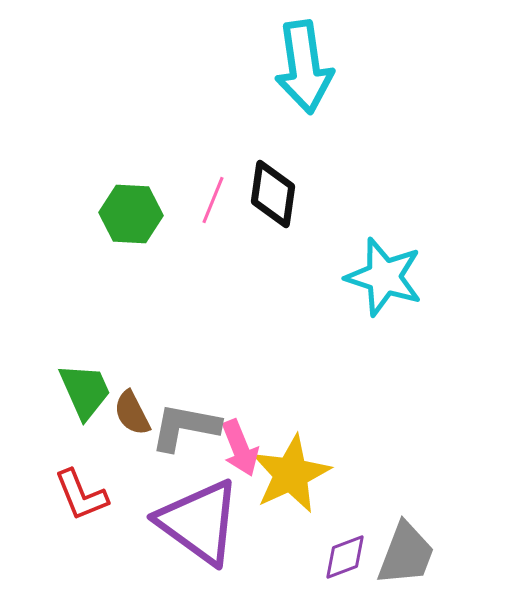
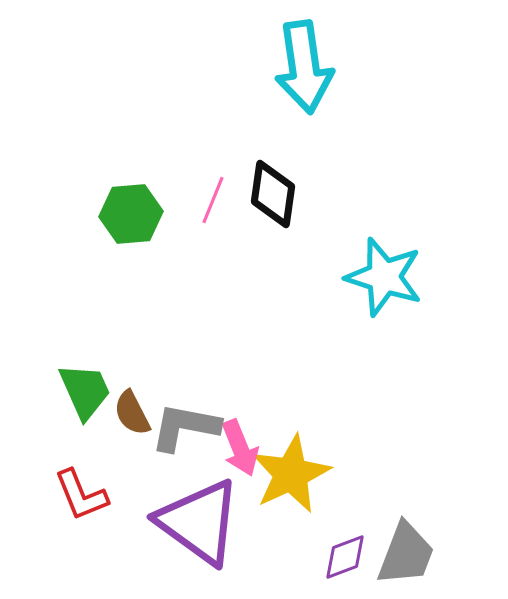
green hexagon: rotated 8 degrees counterclockwise
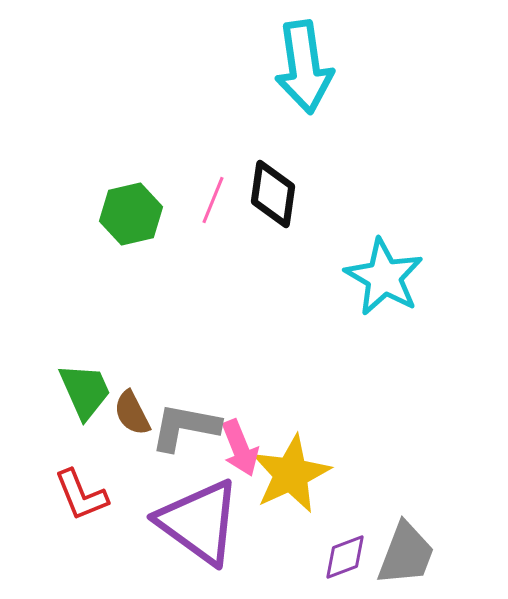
green hexagon: rotated 8 degrees counterclockwise
cyan star: rotated 12 degrees clockwise
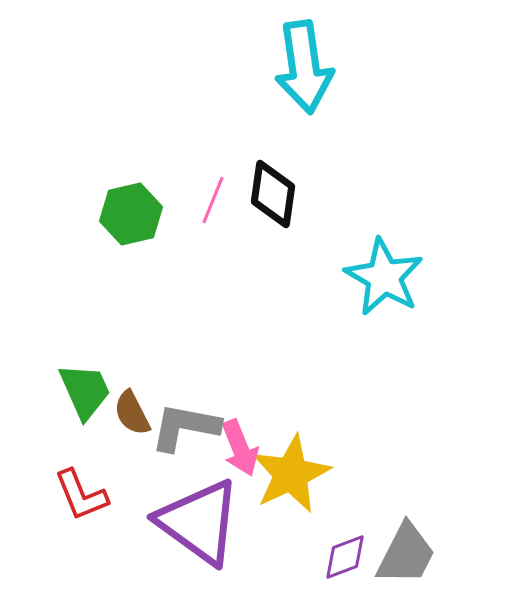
gray trapezoid: rotated 6 degrees clockwise
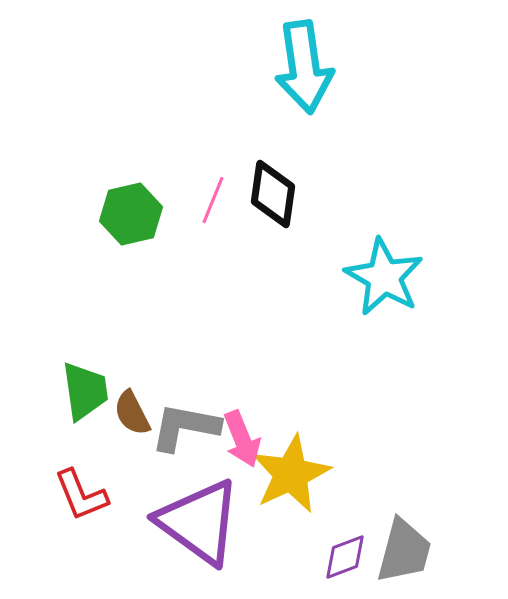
green trapezoid: rotated 16 degrees clockwise
pink arrow: moved 2 px right, 9 px up
gray trapezoid: moved 2 px left, 3 px up; rotated 12 degrees counterclockwise
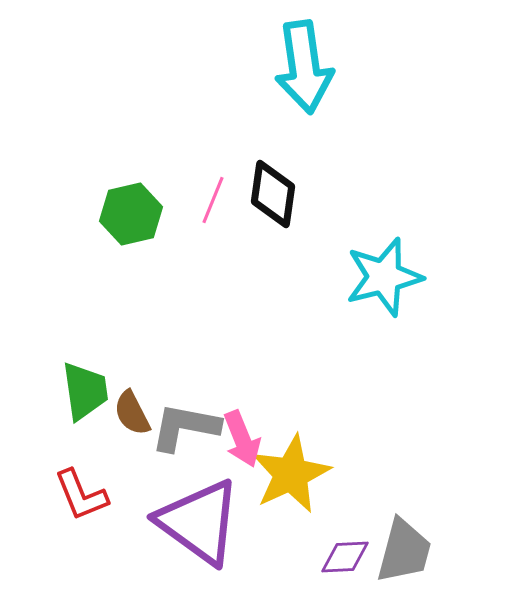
cyan star: rotated 28 degrees clockwise
purple diamond: rotated 18 degrees clockwise
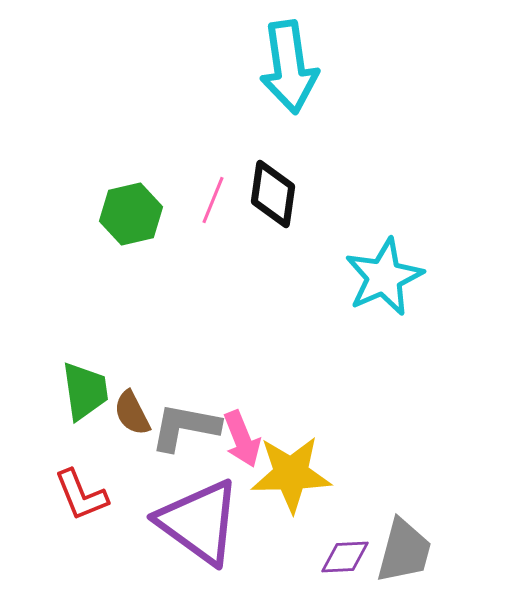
cyan arrow: moved 15 px left
cyan star: rotated 10 degrees counterclockwise
yellow star: rotated 24 degrees clockwise
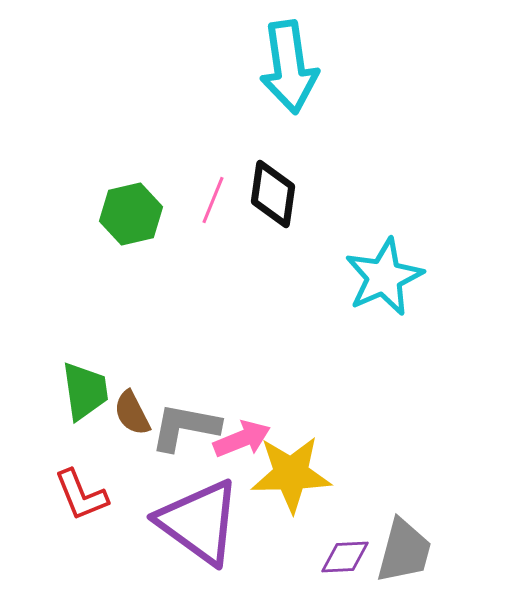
pink arrow: rotated 90 degrees counterclockwise
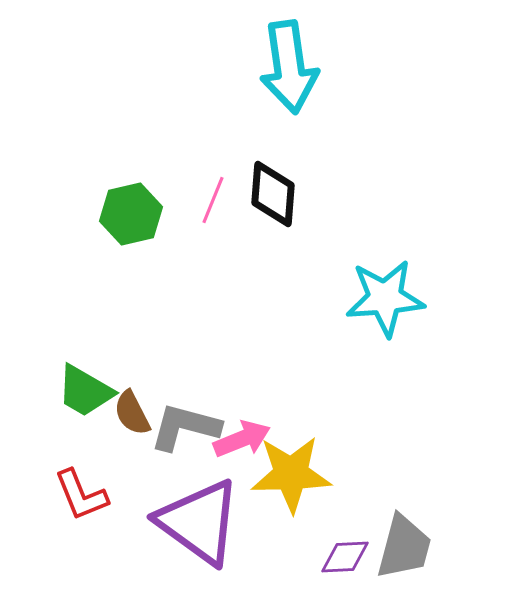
black diamond: rotated 4 degrees counterclockwise
cyan star: moved 1 px right, 21 px down; rotated 20 degrees clockwise
green trapezoid: rotated 128 degrees clockwise
gray L-shape: rotated 4 degrees clockwise
gray trapezoid: moved 4 px up
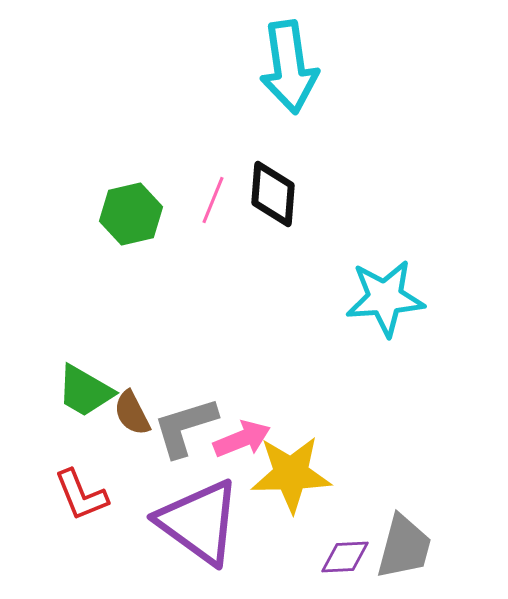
gray L-shape: rotated 32 degrees counterclockwise
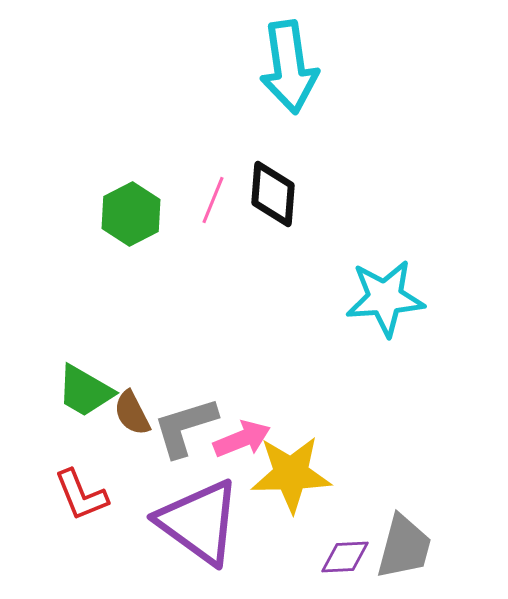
green hexagon: rotated 14 degrees counterclockwise
